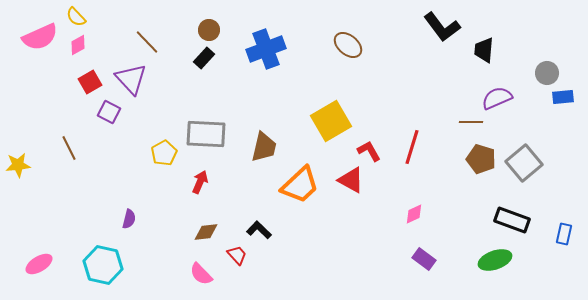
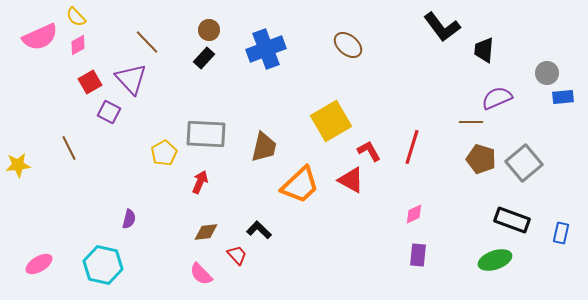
blue rectangle at (564, 234): moved 3 px left, 1 px up
purple rectangle at (424, 259): moved 6 px left, 4 px up; rotated 60 degrees clockwise
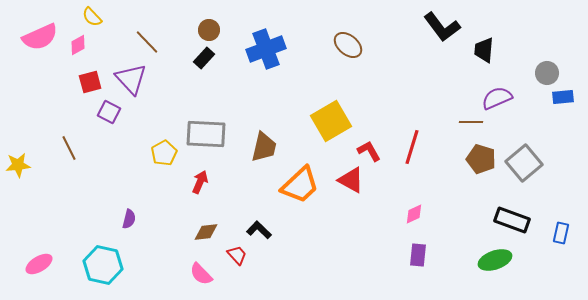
yellow semicircle at (76, 17): moved 16 px right
red square at (90, 82): rotated 15 degrees clockwise
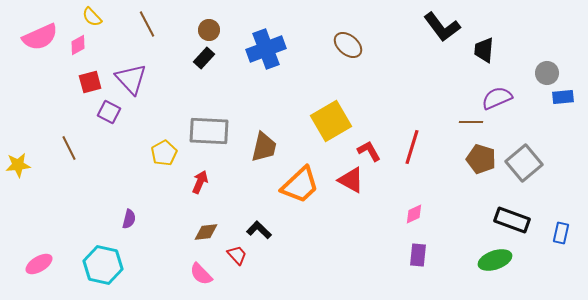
brown line at (147, 42): moved 18 px up; rotated 16 degrees clockwise
gray rectangle at (206, 134): moved 3 px right, 3 px up
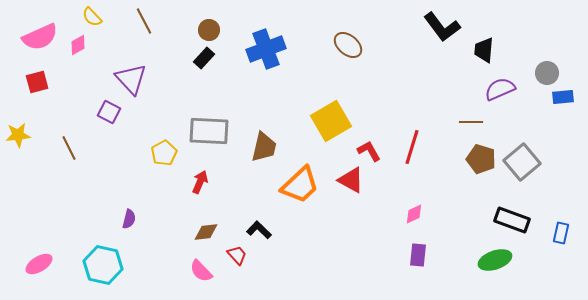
brown line at (147, 24): moved 3 px left, 3 px up
red square at (90, 82): moved 53 px left
purple semicircle at (497, 98): moved 3 px right, 9 px up
gray square at (524, 163): moved 2 px left, 1 px up
yellow star at (18, 165): moved 30 px up
pink semicircle at (201, 274): moved 3 px up
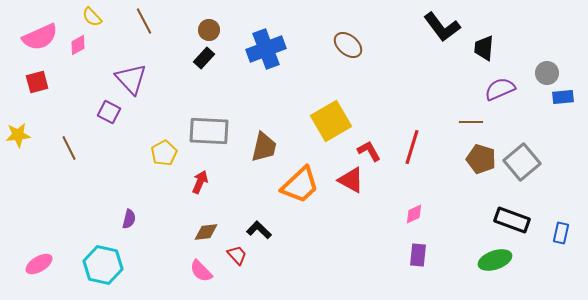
black trapezoid at (484, 50): moved 2 px up
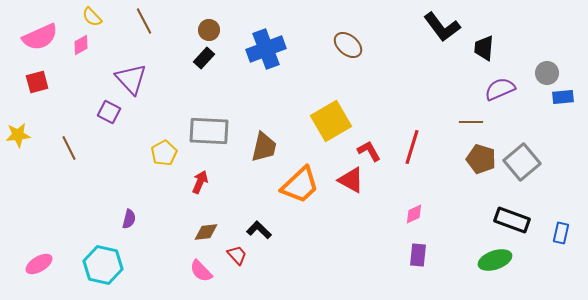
pink diamond at (78, 45): moved 3 px right
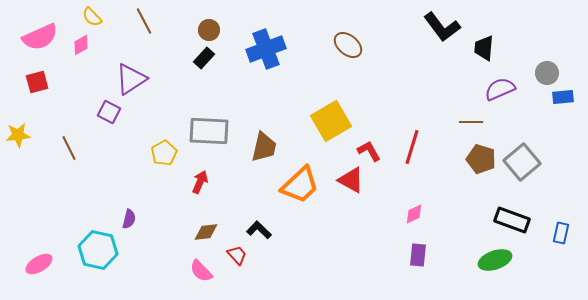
purple triangle at (131, 79): rotated 40 degrees clockwise
cyan hexagon at (103, 265): moved 5 px left, 15 px up
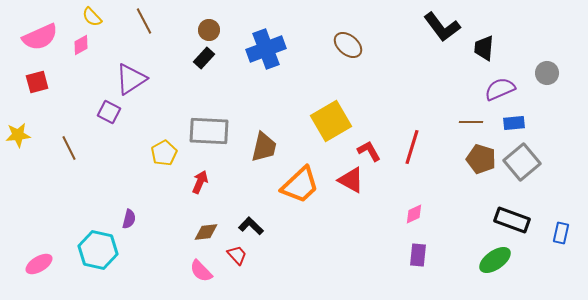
blue rectangle at (563, 97): moved 49 px left, 26 px down
black L-shape at (259, 230): moved 8 px left, 4 px up
green ellipse at (495, 260): rotated 16 degrees counterclockwise
